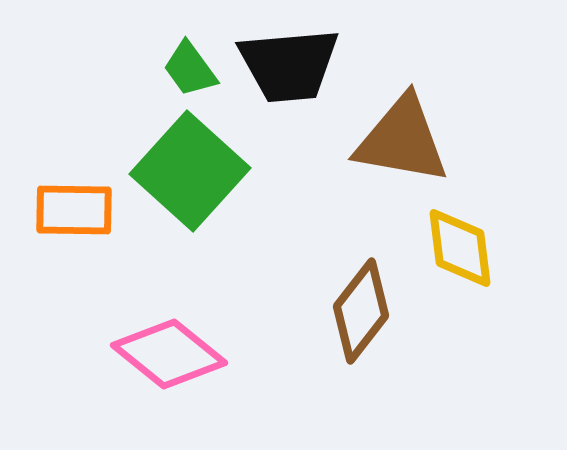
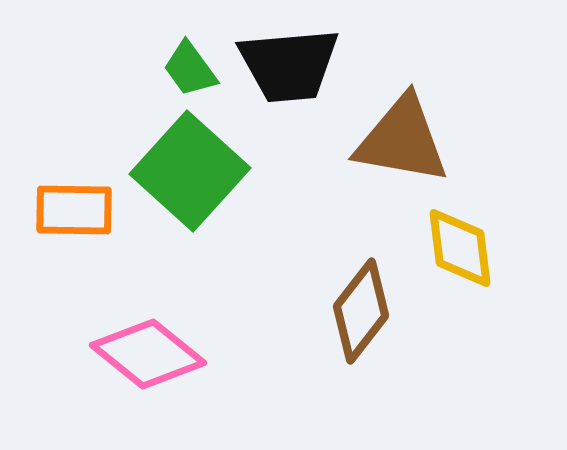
pink diamond: moved 21 px left
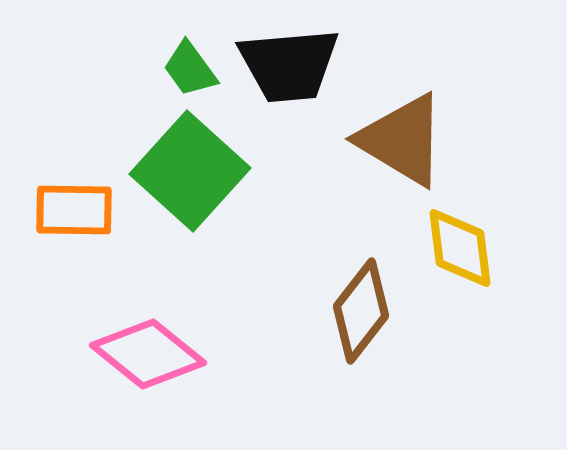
brown triangle: rotated 21 degrees clockwise
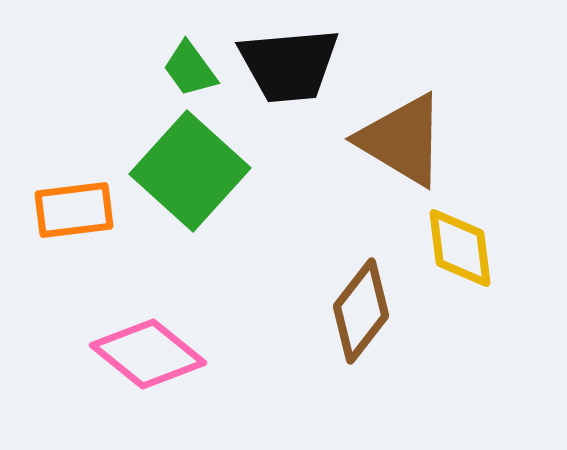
orange rectangle: rotated 8 degrees counterclockwise
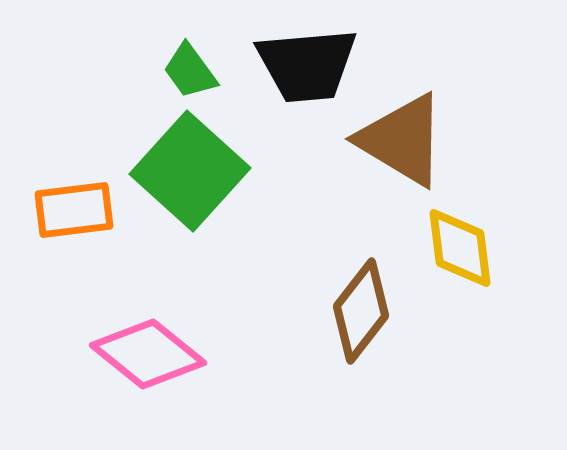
black trapezoid: moved 18 px right
green trapezoid: moved 2 px down
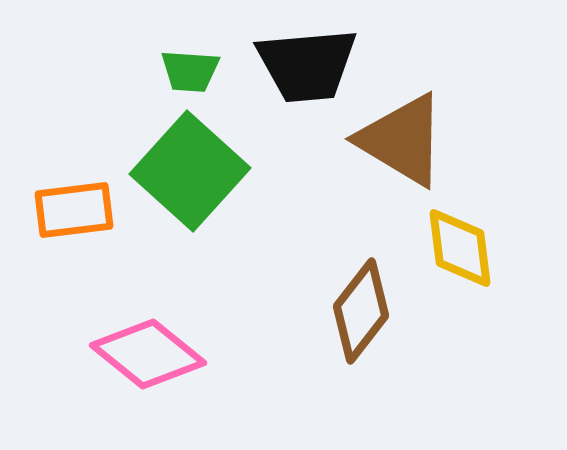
green trapezoid: rotated 50 degrees counterclockwise
